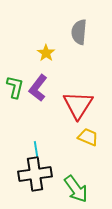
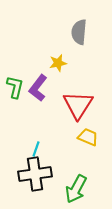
yellow star: moved 12 px right, 10 px down; rotated 24 degrees clockwise
cyan line: rotated 28 degrees clockwise
green arrow: rotated 64 degrees clockwise
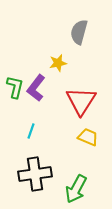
gray semicircle: rotated 10 degrees clockwise
purple L-shape: moved 2 px left
red triangle: moved 3 px right, 4 px up
cyan line: moved 5 px left, 18 px up
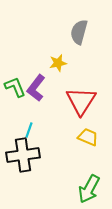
green L-shape: rotated 35 degrees counterclockwise
cyan line: moved 2 px left, 1 px up
black cross: moved 12 px left, 19 px up
green arrow: moved 13 px right
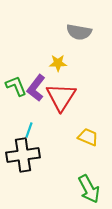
gray semicircle: rotated 95 degrees counterclockwise
yellow star: rotated 12 degrees clockwise
green L-shape: moved 1 px right, 1 px up
red triangle: moved 20 px left, 4 px up
green arrow: rotated 56 degrees counterclockwise
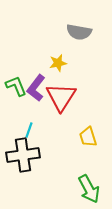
yellow star: rotated 12 degrees counterclockwise
yellow trapezoid: rotated 130 degrees counterclockwise
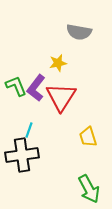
black cross: moved 1 px left
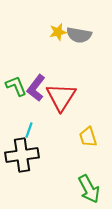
gray semicircle: moved 3 px down
yellow star: moved 31 px up
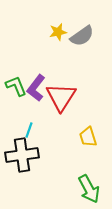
gray semicircle: moved 3 px right, 1 px down; rotated 45 degrees counterclockwise
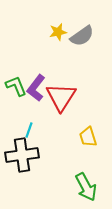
green arrow: moved 3 px left, 2 px up
